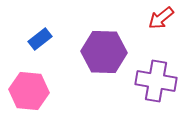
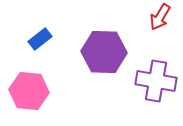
red arrow: moved 1 px left, 1 px up; rotated 20 degrees counterclockwise
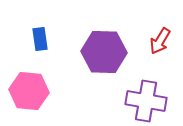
red arrow: moved 24 px down
blue rectangle: rotated 60 degrees counterclockwise
purple cross: moved 10 px left, 20 px down
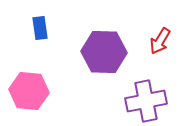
blue rectangle: moved 11 px up
purple cross: rotated 21 degrees counterclockwise
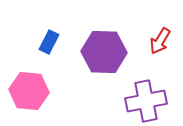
blue rectangle: moved 9 px right, 14 px down; rotated 35 degrees clockwise
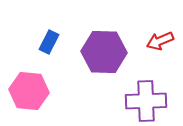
red arrow: rotated 36 degrees clockwise
purple cross: rotated 9 degrees clockwise
